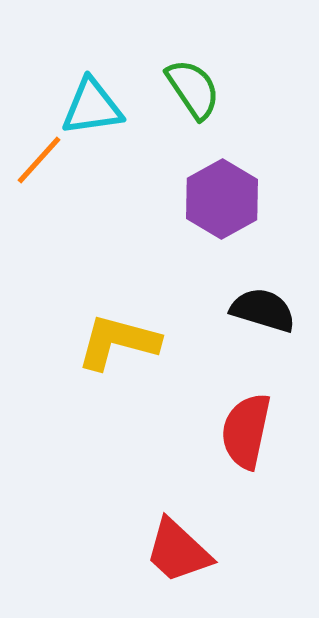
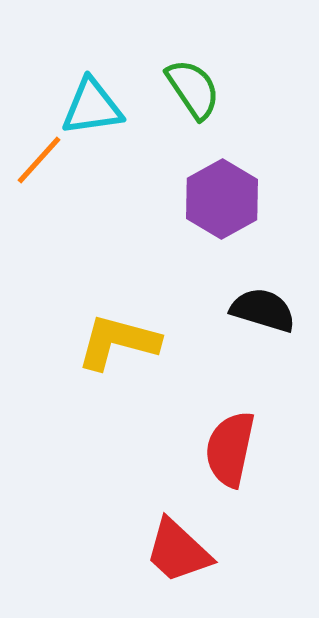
red semicircle: moved 16 px left, 18 px down
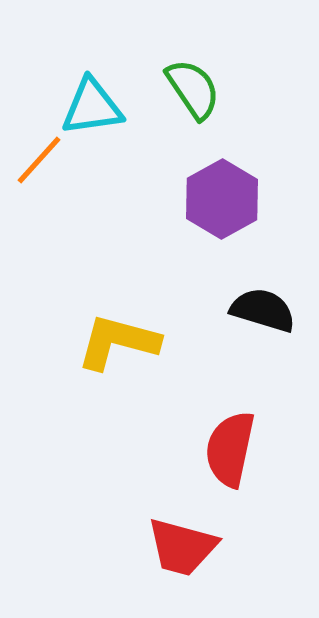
red trapezoid: moved 4 px right, 4 px up; rotated 28 degrees counterclockwise
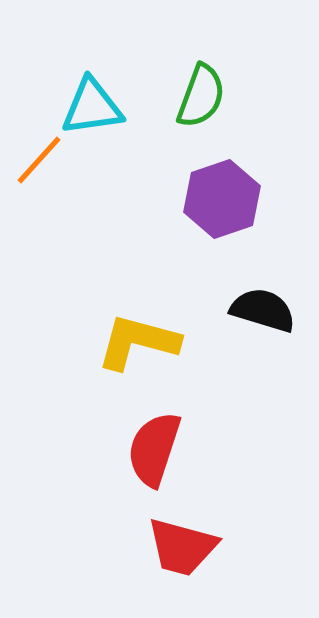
green semicircle: moved 8 px right, 7 px down; rotated 54 degrees clockwise
purple hexagon: rotated 10 degrees clockwise
yellow L-shape: moved 20 px right
red semicircle: moved 76 px left; rotated 6 degrees clockwise
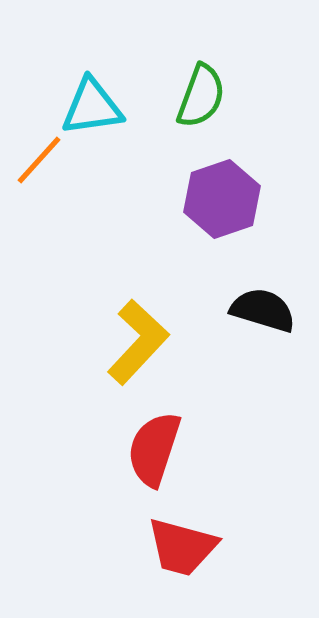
yellow L-shape: rotated 118 degrees clockwise
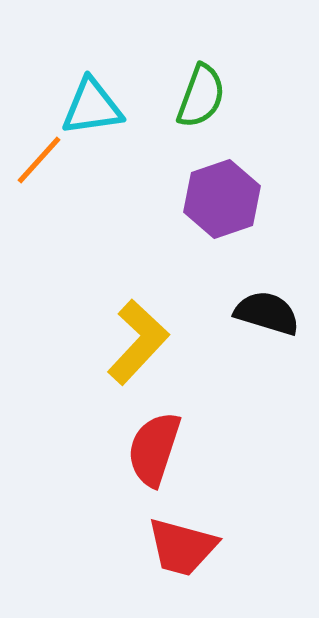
black semicircle: moved 4 px right, 3 px down
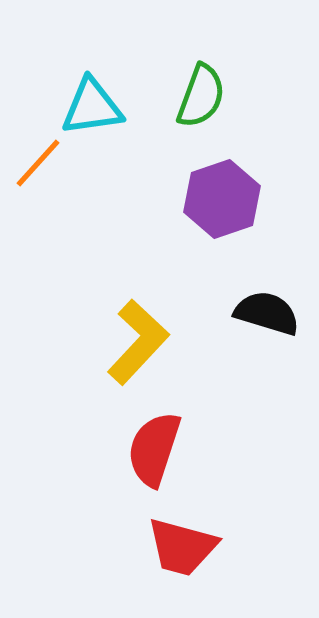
orange line: moved 1 px left, 3 px down
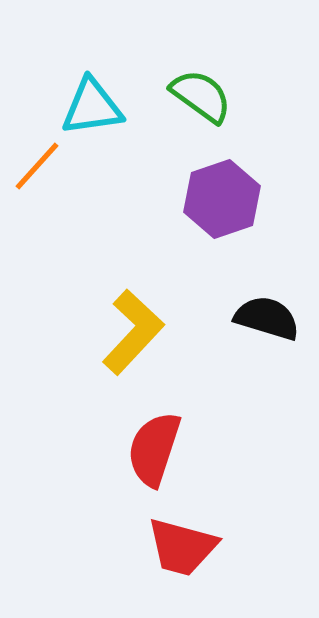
green semicircle: rotated 74 degrees counterclockwise
orange line: moved 1 px left, 3 px down
black semicircle: moved 5 px down
yellow L-shape: moved 5 px left, 10 px up
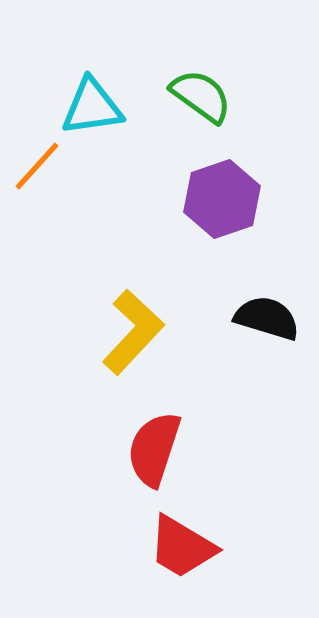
red trapezoid: rotated 16 degrees clockwise
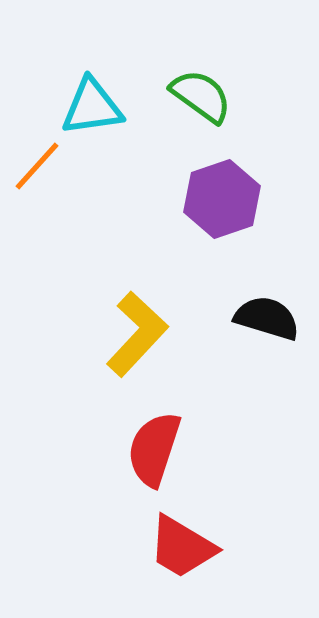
yellow L-shape: moved 4 px right, 2 px down
